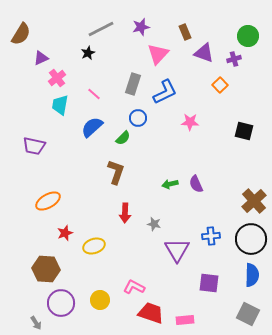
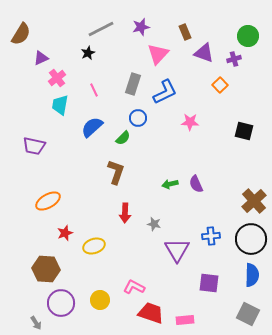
pink line at (94, 94): moved 4 px up; rotated 24 degrees clockwise
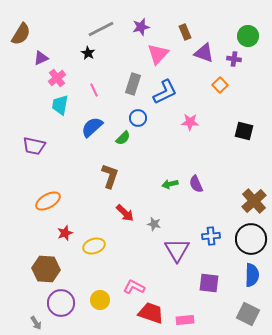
black star at (88, 53): rotated 16 degrees counterclockwise
purple cross at (234, 59): rotated 24 degrees clockwise
brown L-shape at (116, 172): moved 6 px left, 4 px down
red arrow at (125, 213): rotated 48 degrees counterclockwise
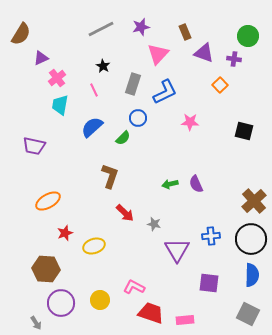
black star at (88, 53): moved 15 px right, 13 px down
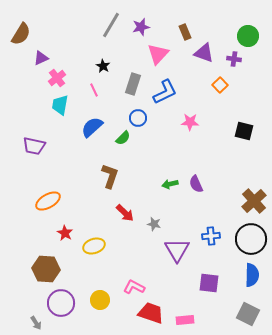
gray line at (101, 29): moved 10 px right, 4 px up; rotated 32 degrees counterclockwise
red star at (65, 233): rotated 21 degrees counterclockwise
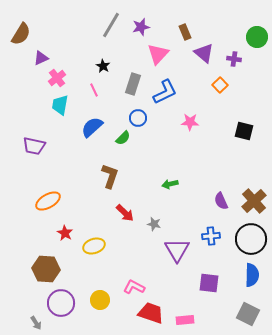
green circle at (248, 36): moved 9 px right, 1 px down
purple triangle at (204, 53): rotated 20 degrees clockwise
purple semicircle at (196, 184): moved 25 px right, 17 px down
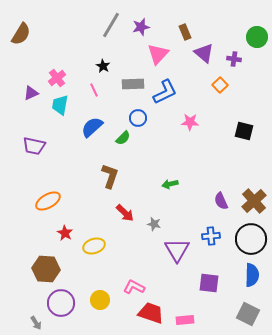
purple triangle at (41, 58): moved 10 px left, 35 px down
gray rectangle at (133, 84): rotated 70 degrees clockwise
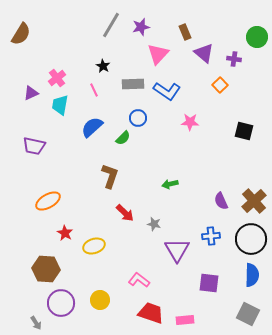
blue L-shape at (165, 92): moved 2 px right, 1 px up; rotated 60 degrees clockwise
pink L-shape at (134, 287): moved 5 px right, 7 px up; rotated 10 degrees clockwise
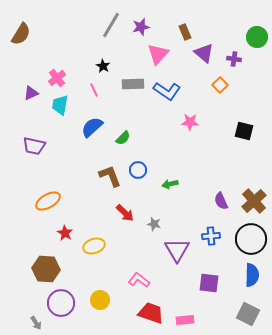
blue circle at (138, 118): moved 52 px down
brown L-shape at (110, 176): rotated 40 degrees counterclockwise
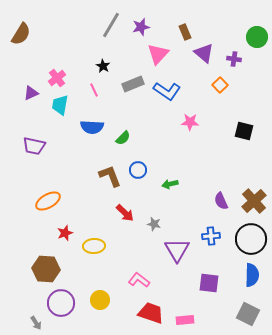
gray rectangle at (133, 84): rotated 20 degrees counterclockwise
blue semicircle at (92, 127): rotated 135 degrees counterclockwise
red star at (65, 233): rotated 21 degrees clockwise
yellow ellipse at (94, 246): rotated 15 degrees clockwise
